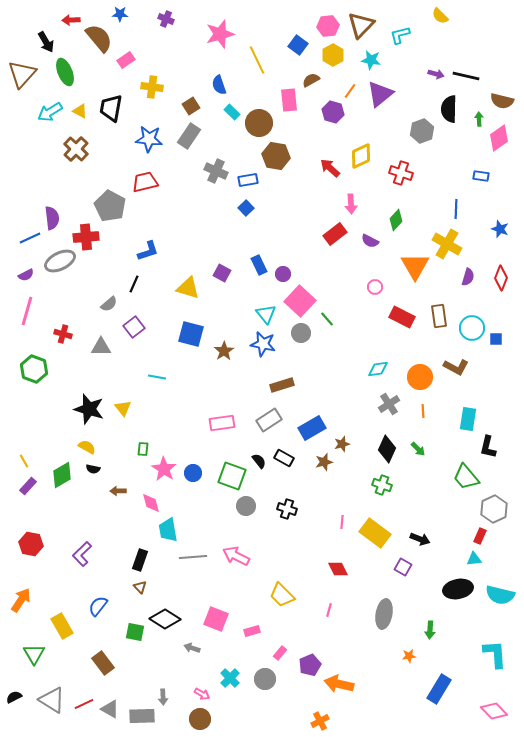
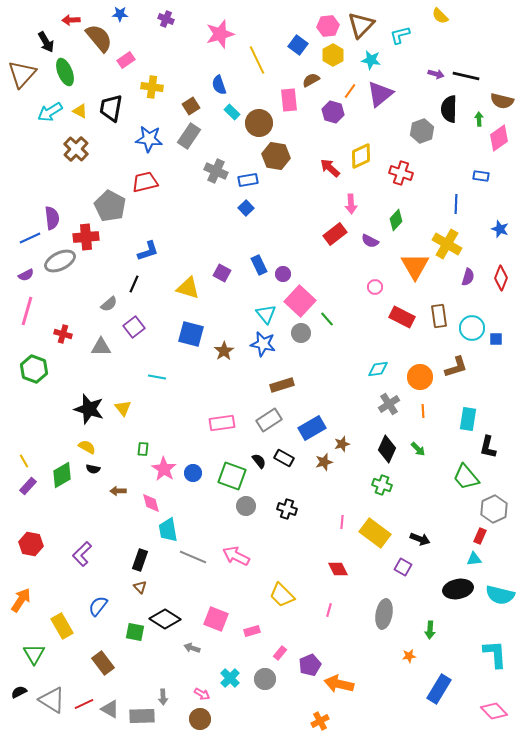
blue line at (456, 209): moved 5 px up
brown L-shape at (456, 367): rotated 45 degrees counterclockwise
gray line at (193, 557): rotated 28 degrees clockwise
black semicircle at (14, 697): moved 5 px right, 5 px up
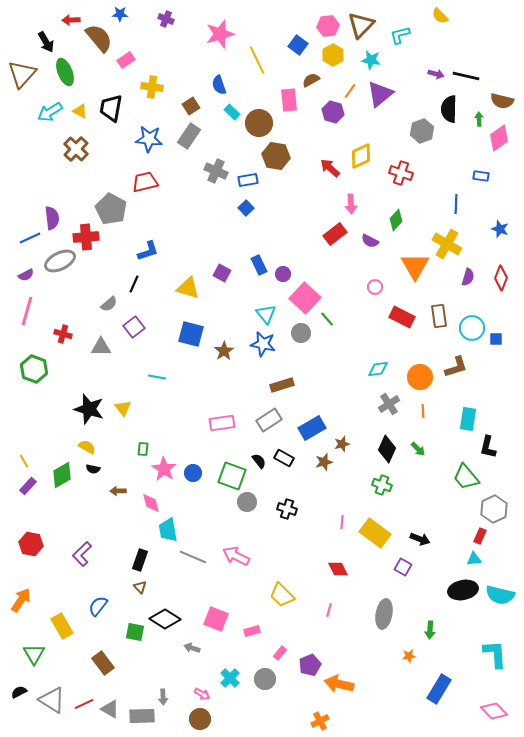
gray pentagon at (110, 206): moved 1 px right, 3 px down
pink square at (300, 301): moved 5 px right, 3 px up
gray circle at (246, 506): moved 1 px right, 4 px up
black ellipse at (458, 589): moved 5 px right, 1 px down
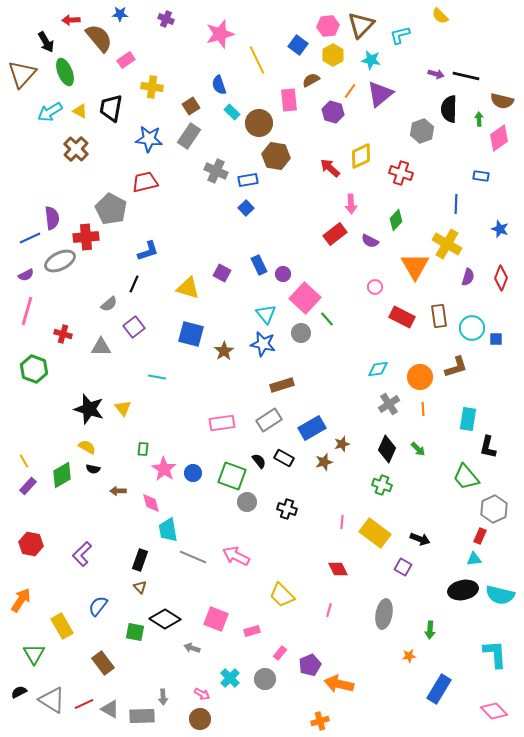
orange line at (423, 411): moved 2 px up
orange cross at (320, 721): rotated 12 degrees clockwise
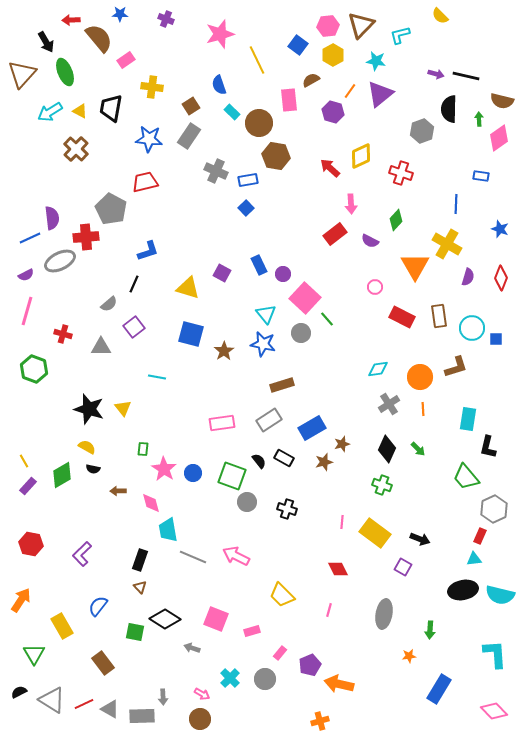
cyan star at (371, 60): moved 5 px right, 1 px down
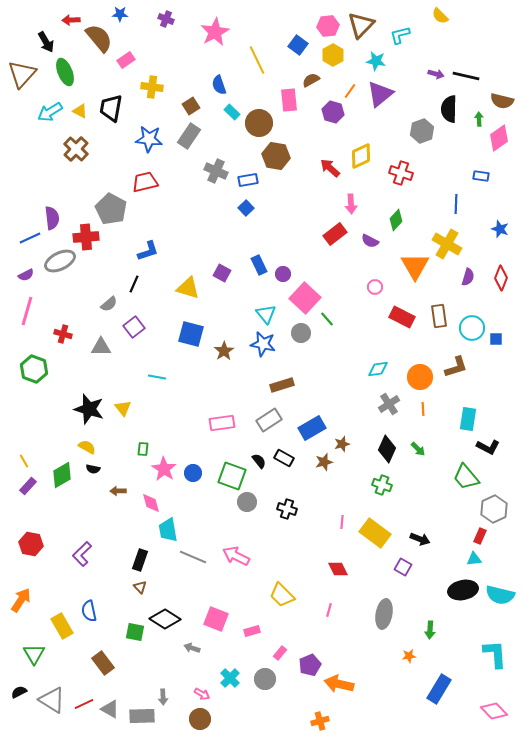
pink star at (220, 34): moved 5 px left, 2 px up; rotated 12 degrees counterclockwise
black L-shape at (488, 447): rotated 75 degrees counterclockwise
blue semicircle at (98, 606): moved 9 px left, 5 px down; rotated 50 degrees counterclockwise
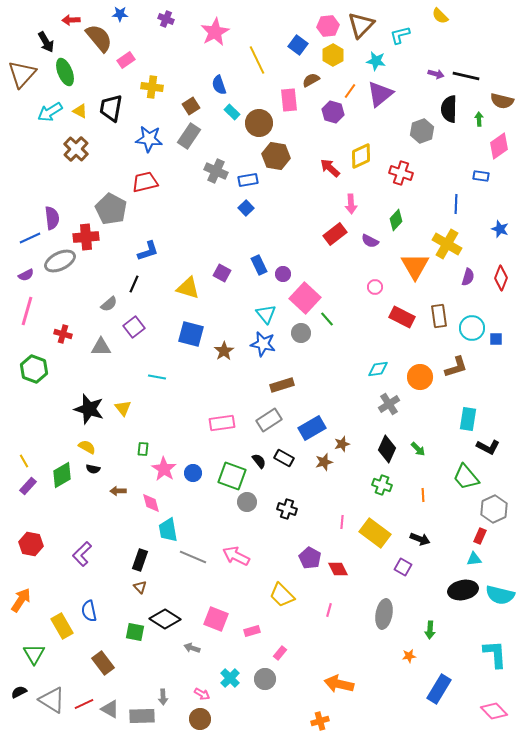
pink diamond at (499, 138): moved 8 px down
orange line at (423, 409): moved 86 px down
purple pentagon at (310, 665): moved 107 px up; rotated 20 degrees counterclockwise
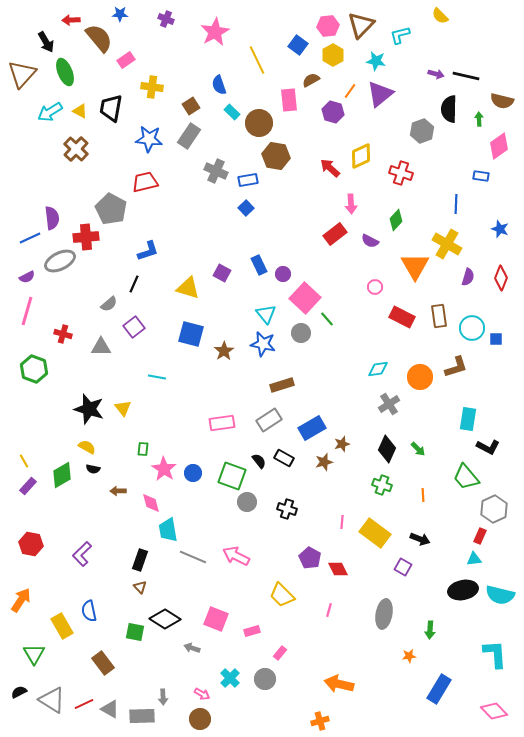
purple semicircle at (26, 275): moved 1 px right, 2 px down
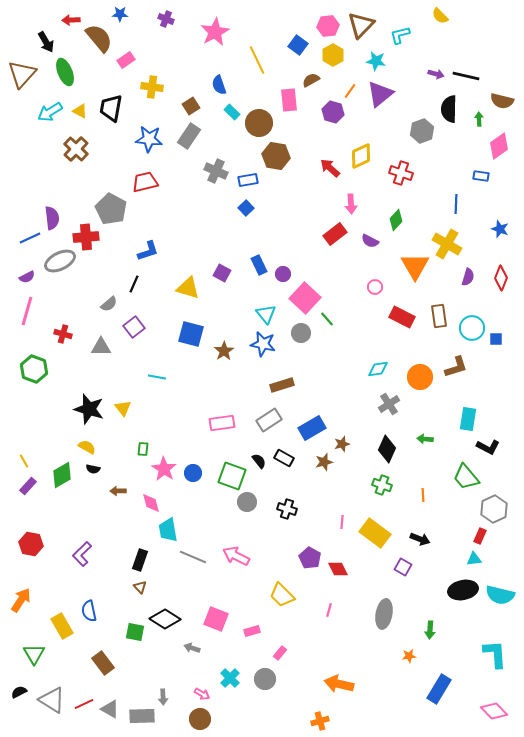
green arrow at (418, 449): moved 7 px right, 10 px up; rotated 140 degrees clockwise
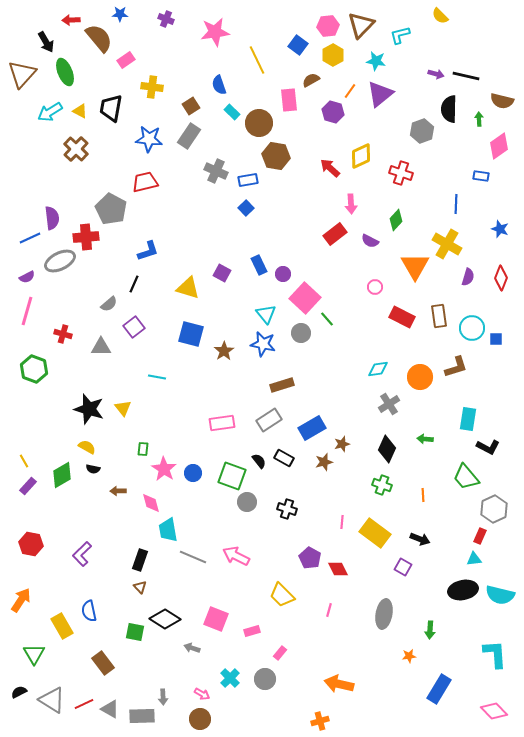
pink star at (215, 32): rotated 20 degrees clockwise
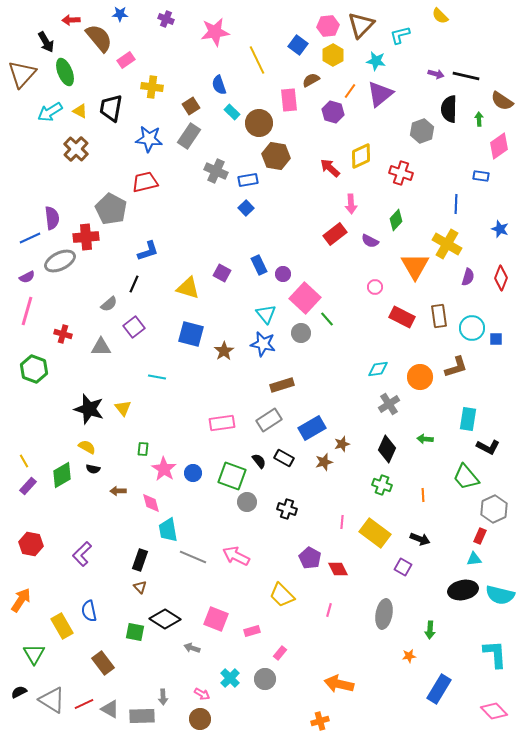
brown semicircle at (502, 101): rotated 20 degrees clockwise
